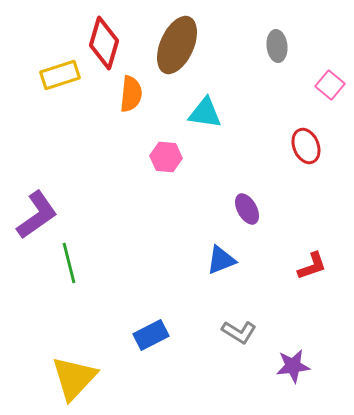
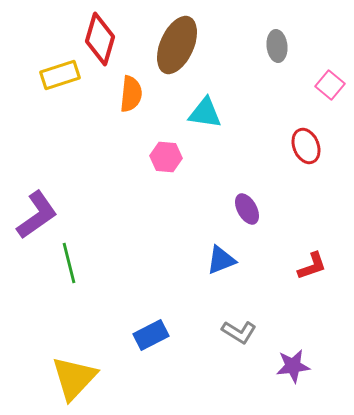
red diamond: moved 4 px left, 4 px up
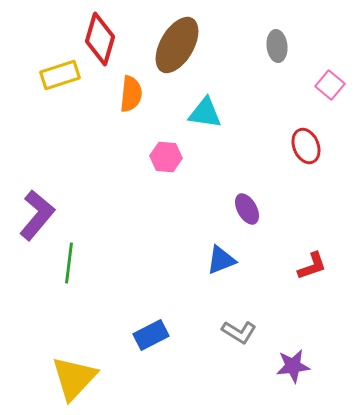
brown ellipse: rotated 6 degrees clockwise
purple L-shape: rotated 15 degrees counterclockwise
green line: rotated 21 degrees clockwise
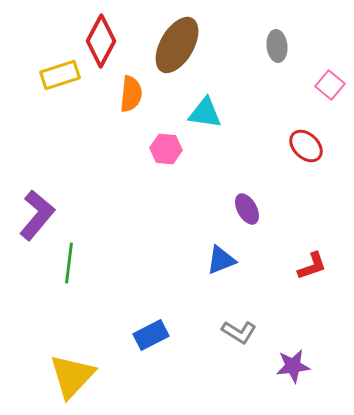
red diamond: moved 1 px right, 2 px down; rotated 12 degrees clockwise
red ellipse: rotated 24 degrees counterclockwise
pink hexagon: moved 8 px up
yellow triangle: moved 2 px left, 2 px up
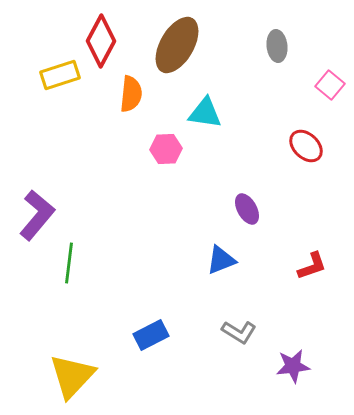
pink hexagon: rotated 8 degrees counterclockwise
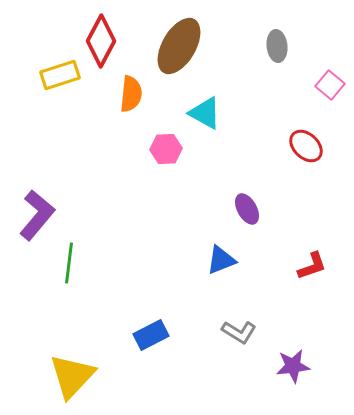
brown ellipse: moved 2 px right, 1 px down
cyan triangle: rotated 21 degrees clockwise
